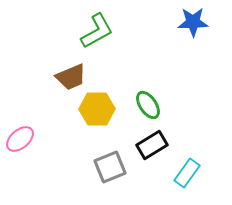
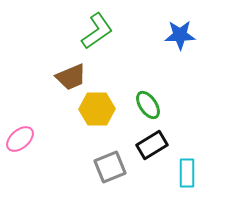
blue star: moved 13 px left, 13 px down
green L-shape: rotated 6 degrees counterclockwise
cyan rectangle: rotated 36 degrees counterclockwise
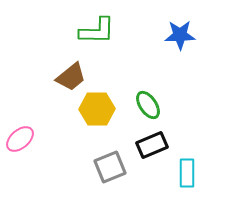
green L-shape: rotated 36 degrees clockwise
brown trapezoid: rotated 16 degrees counterclockwise
black rectangle: rotated 8 degrees clockwise
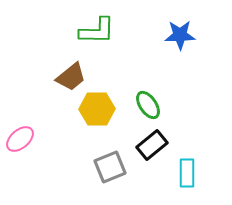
black rectangle: rotated 16 degrees counterclockwise
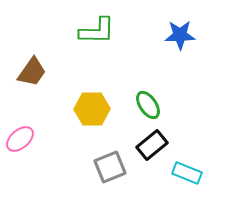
brown trapezoid: moved 39 px left, 5 px up; rotated 16 degrees counterclockwise
yellow hexagon: moved 5 px left
cyan rectangle: rotated 68 degrees counterclockwise
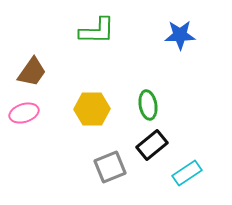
green ellipse: rotated 24 degrees clockwise
pink ellipse: moved 4 px right, 26 px up; rotated 24 degrees clockwise
cyan rectangle: rotated 56 degrees counterclockwise
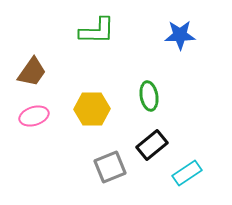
green ellipse: moved 1 px right, 9 px up
pink ellipse: moved 10 px right, 3 px down
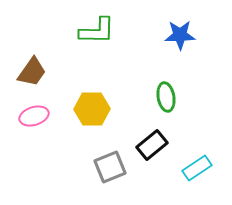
green ellipse: moved 17 px right, 1 px down
cyan rectangle: moved 10 px right, 5 px up
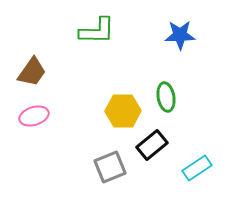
yellow hexagon: moved 31 px right, 2 px down
